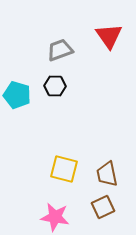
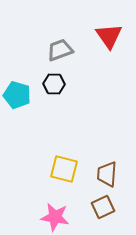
black hexagon: moved 1 px left, 2 px up
brown trapezoid: rotated 16 degrees clockwise
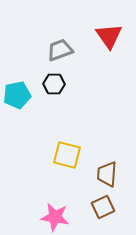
cyan pentagon: rotated 28 degrees counterclockwise
yellow square: moved 3 px right, 14 px up
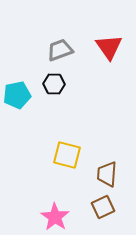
red triangle: moved 11 px down
pink star: rotated 24 degrees clockwise
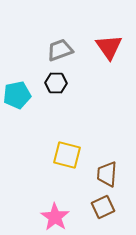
black hexagon: moved 2 px right, 1 px up
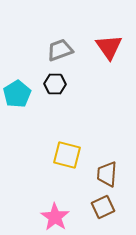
black hexagon: moved 1 px left, 1 px down
cyan pentagon: moved 1 px up; rotated 20 degrees counterclockwise
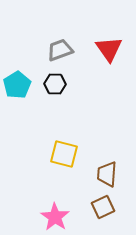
red triangle: moved 2 px down
cyan pentagon: moved 9 px up
yellow square: moved 3 px left, 1 px up
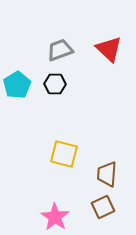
red triangle: rotated 12 degrees counterclockwise
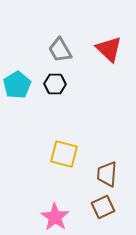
gray trapezoid: rotated 100 degrees counterclockwise
